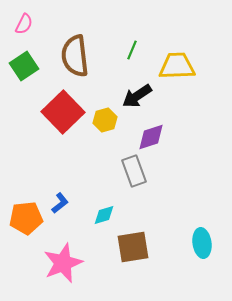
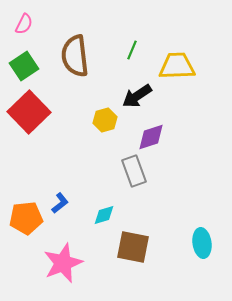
red square: moved 34 px left
brown square: rotated 20 degrees clockwise
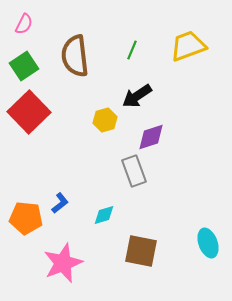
yellow trapezoid: moved 11 px right, 20 px up; rotated 18 degrees counterclockwise
orange pentagon: rotated 12 degrees clockwise
cyan ellipse: moved 6 px right; rotated 12 degrees counterclockwise
brown square: moved 8 px right, 4 px down
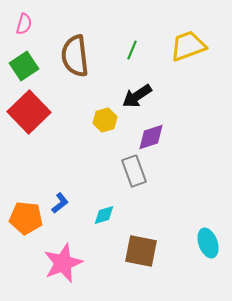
pink semicircle: rotated 10 degrees counterclockwise
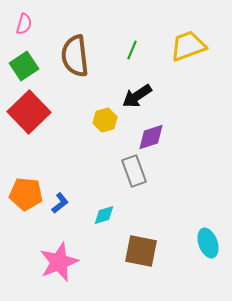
orange pentagon: moved 24 px up
pink star: moved 4 px left, 1 px up
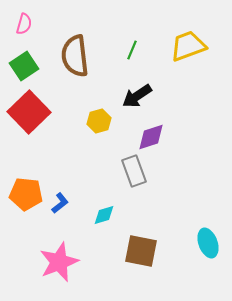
yellow hexagon: moved 6 px left, 1 px down
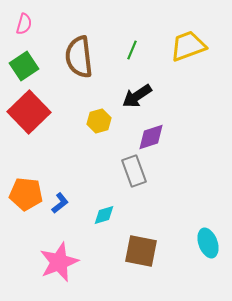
brown semicircle: moved 4 px right, 1 px down
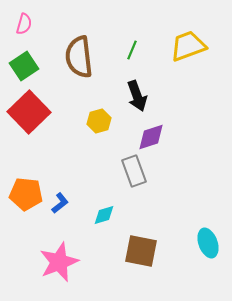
black arrow: rotated 76 degrees counterclockwise
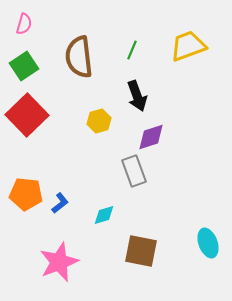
red square: moved 2 px left, 3 px down
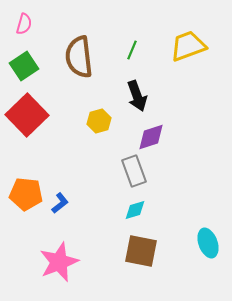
cyan diamond: moved 31 px right, 5 px up
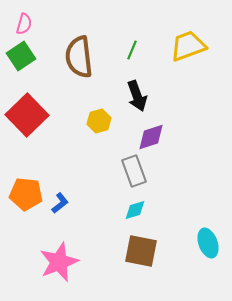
green square: moved 3 px left, 10 px up
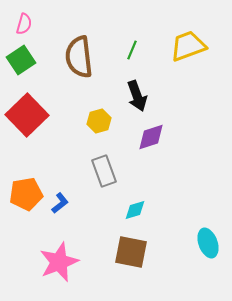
green square: moved 4 px down
gray rectangle: moved 30 px left
orange pentagon: rotated 16 degrees counterclockwise
brown square: moved 10 px left, 1 px down
